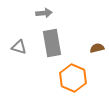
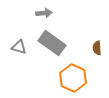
gray rectangle: rotated 44 degrees counterclockwise
brown semicircle: rotated 80 degrees counterclockwise
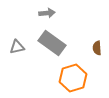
gray arrow: moved 3 px right
gray triangle: moved 2 px left; rotated 28 degrees counterclockwise
orange hexagon: rotated 20 degrees clockwise
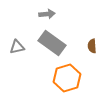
gray arrow: moved 1 px down
brown semicircle: moved 5 px left, 2 px up
orange hexagon: moved 6 px left
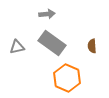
orange hexagon: rotated 20 degrees counterclockwise
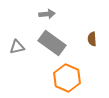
brown semicircle: moved 7 px up
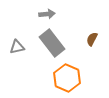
brown semicircle: rotated 32 degrees clockwise
gray rectangle: rotated 16 degrees clockwise
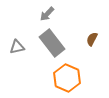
gray arrow: rotated 140 degrees clockwise
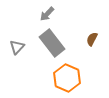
gray triangle: rotated 35 degrees counterclockwise
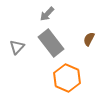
brown semicircle: moved 3 px left
gray rectangle: moved 1 px left
